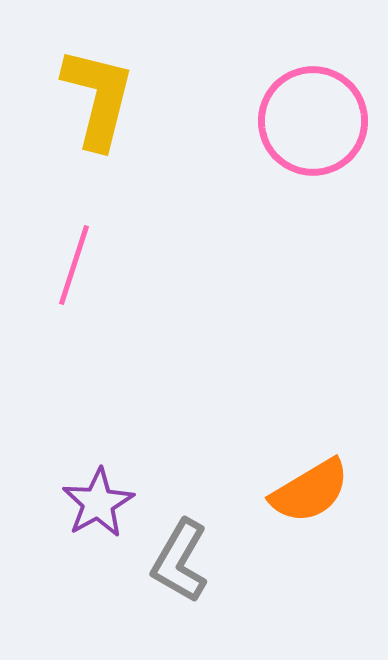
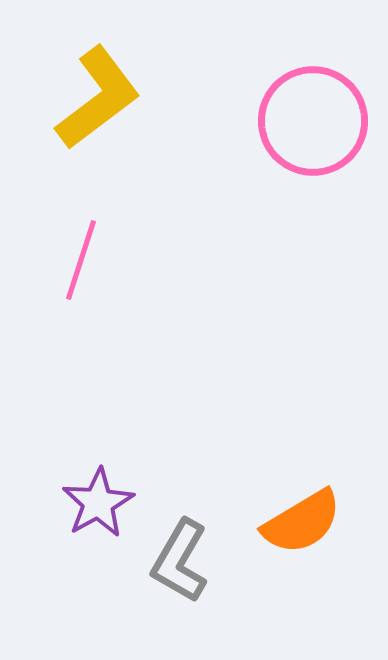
yellow L-shape: rotated 39 degrees clockwise
pink line: moved 7 px right, 5 px up
orange semicircle: moved 8 px left, 31 px down
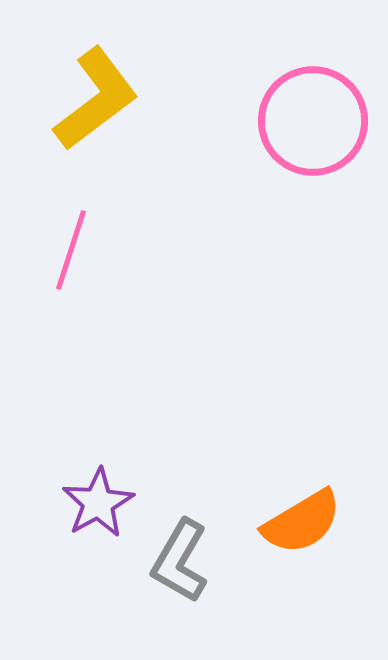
yellow L-shape: moved 2 px left, 1 px down
pink line: moved 10 px left, 10 px up
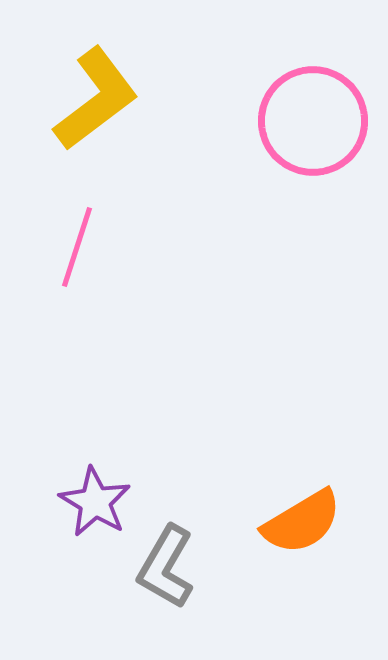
pink line: moved 6 px right, 3 px up
purple star: moved 3 px left, 1 px up; rotated 12 degrees counterclockwise
gray L-shape: moved 14 px left, 6 px down
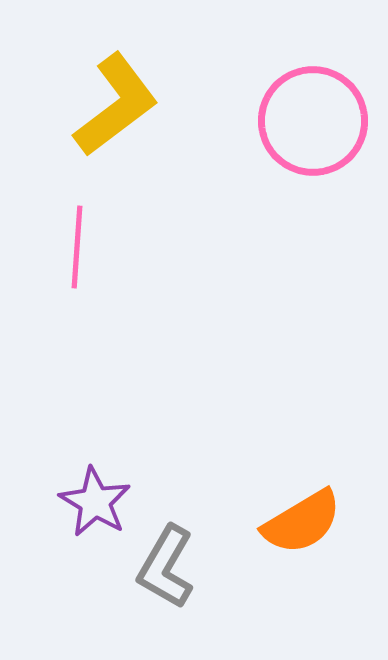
yellow L-shape: moved 20 px right, 6 px down
pink line: rotated 14 degrees counterclockwise
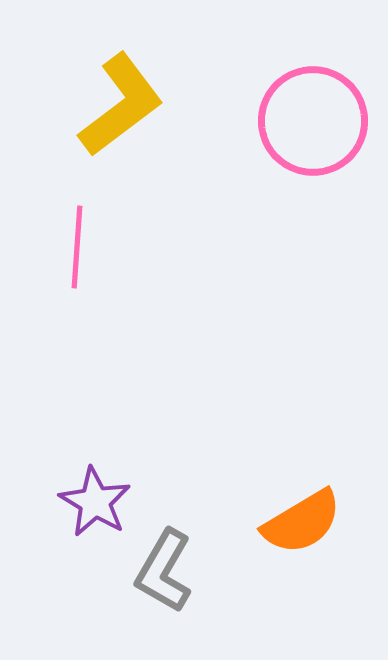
yellow L-shape: moved 5 px right
gray L-shape: moved 2 px left, 4 px down
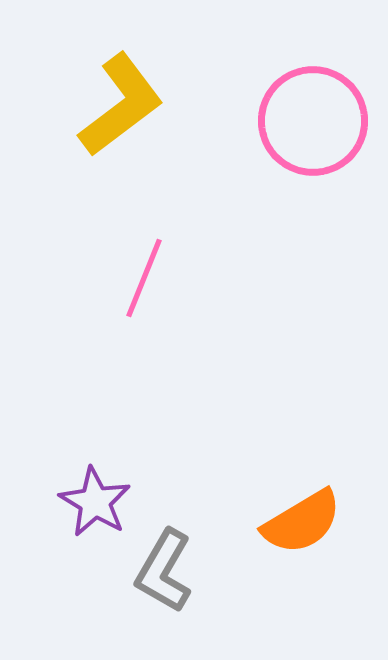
pink line: moved 67 px right, 31 px down; rotated 18 degrees clockwise
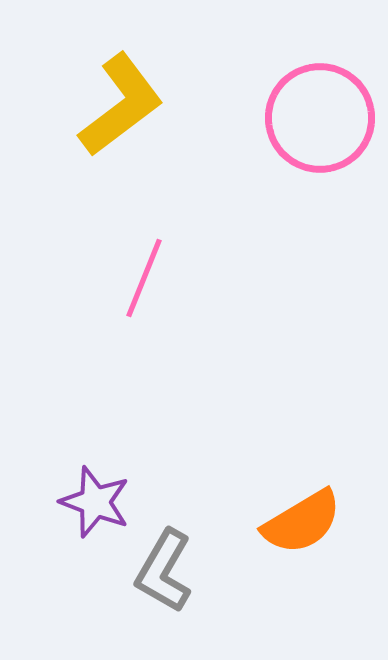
pink circle: moved 7 px right, 3 px up
purple star: rotated 10 degrees counterclockwise
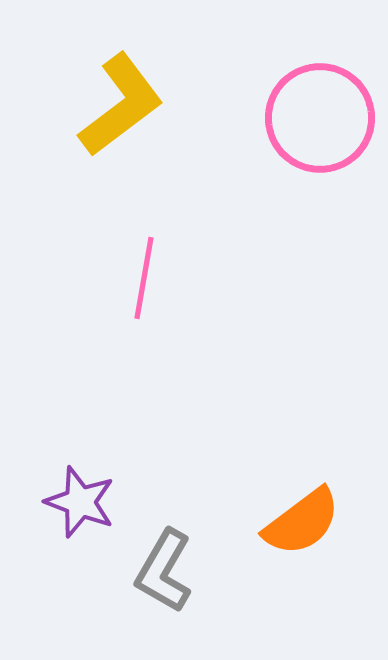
pink line: rotated 12 degrees counterclockwise
purple star: moved 15 px left
orange semicircle: rotated 6 degrees counterclockwise
